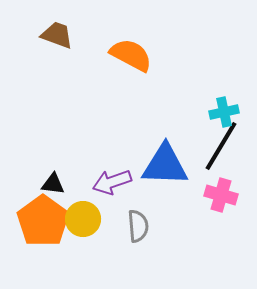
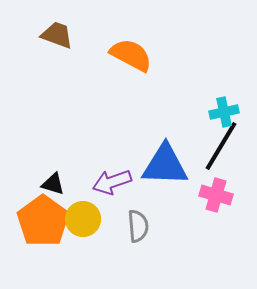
black triangle: rotated 10 degrees clockwise
pink cross: moved 5 px left
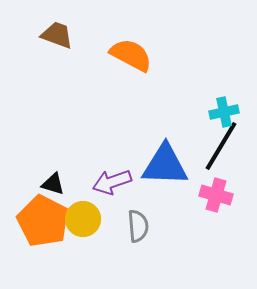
orange pentagon: rotated 9 degrees counterclockwise
